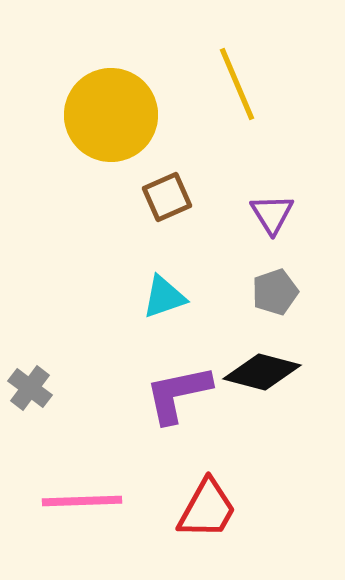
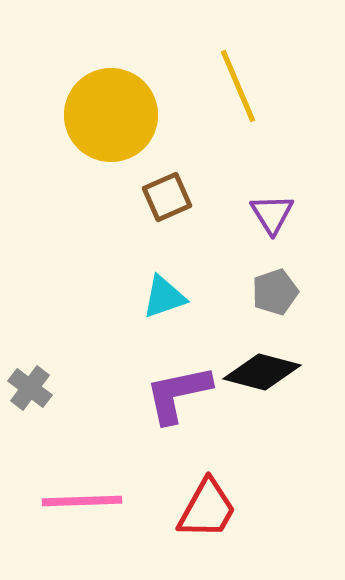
yellow line: moved 1 px right, 2 px down
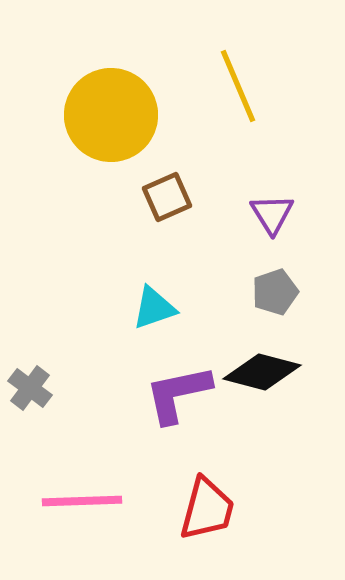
cyan triangle: moved 10 px left, 11 px down
red trapezoid: rotated 14 degrees counterclockwise
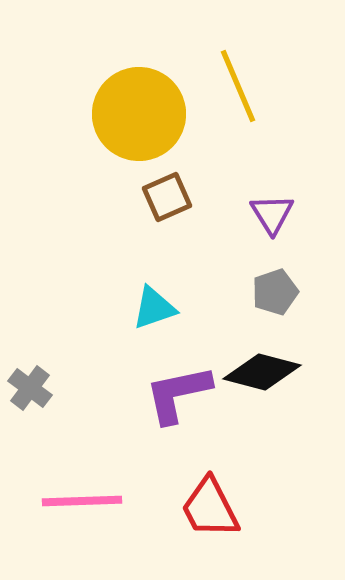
yellow circle: moved 28 px right, 1 px up
red trapezoid: moved 3 px right, 1 px up; rotated 138 degrees clockwise
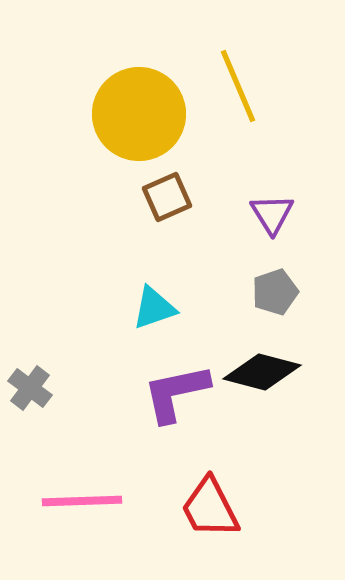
purple L-shape: moved 2 px left, 1 px up
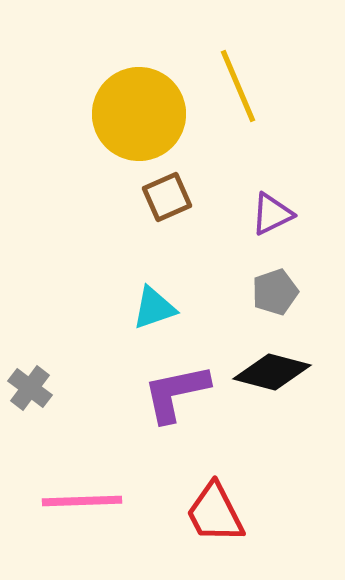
purple triangle: rotated 36 degrees clockwise
black diamond: moved 10 px right
red trapezoid: moved 5 px right, 5 px down
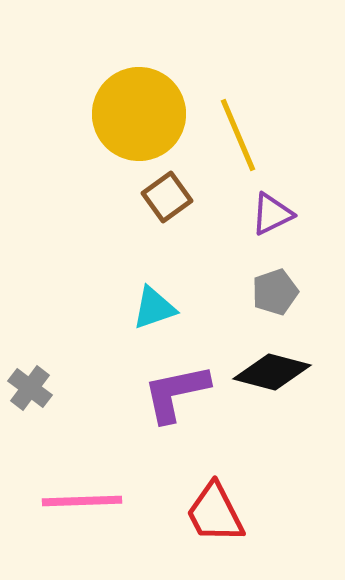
yellow line: moved 49 px down
brown square: rotated 12 degrees counterclockwise
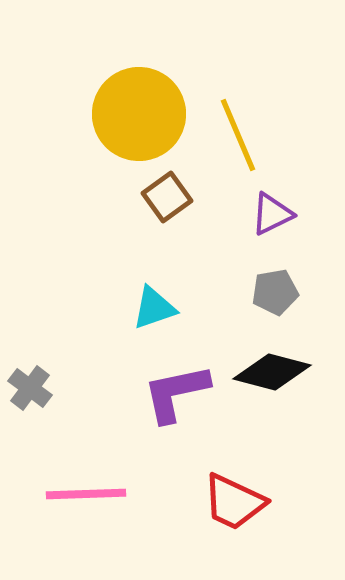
gray pentagon: rotated 9 degrees clockwise
pink line: moved 4 px right, 7 px up
red trapezoid: moved 19 px right, 11 px up; rotated 38 degrees counterclockwise
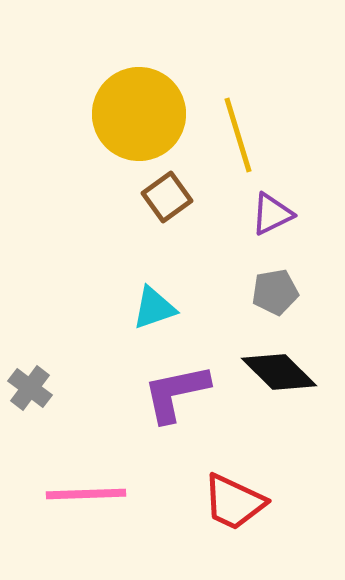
yellow line: rotated 6 degrees clockwise
black diamond: moved 7 px right; rotated 30 degrees clockwise
